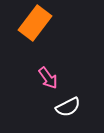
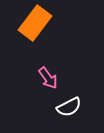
white semicircle: moved 1 px right
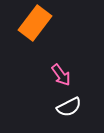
pink arrow: moved 13 px right, 3 px up
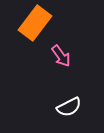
pink arrow: moved 19 px up
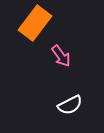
white semicircle: moved 1 px right, 2 px up
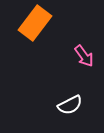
pink arrow: moved 23 px right
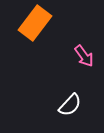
white semicircle: rotated 20 degrees counterclockwise
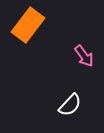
orange rectangle: moved 7 px left, 2 px down
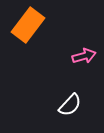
pink arrow: rotated 70 degrees counterclockwise
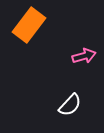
orange rectangle: moved 1 px right
